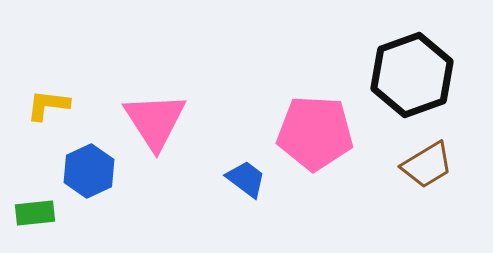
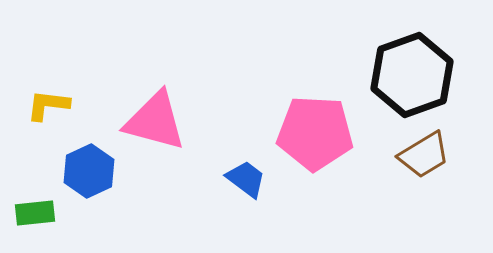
pink triangle: rotated 42 degrees counterclockwise
brown trapezoid: moved 3 px left, 10 px up
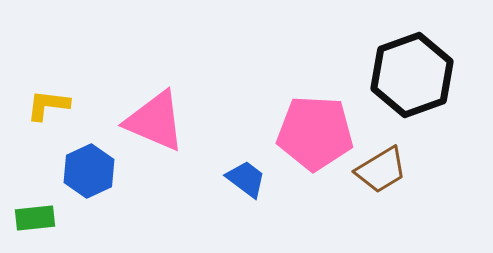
pink triangle: rotated 8 degrees clockwise
brown trapezoid: moved 43 px left, 15 px down
green rectangle: moved 5 px down
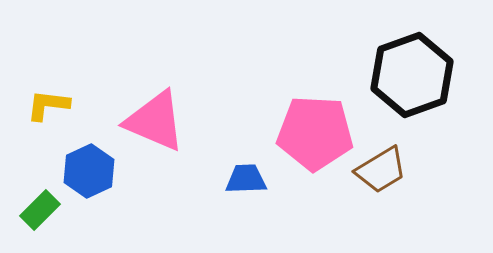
blue trapezoid: rotated 39 degrees counterclockwise
green rectangle: moved 5 px right, 8 px up; rotated 39 degrees counterclockwise
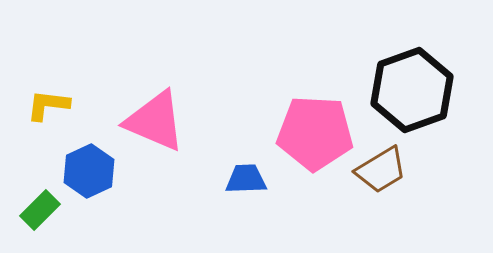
black hexagon: moved 15 px down
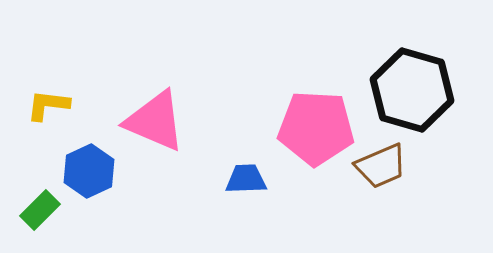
black hexagon: rotated 24 degrees counterclockwise
pink pentagon: moved 1 px right, 5 px up
brown trapezoid: moved 4 px up; rotated 8 degrees clockwise
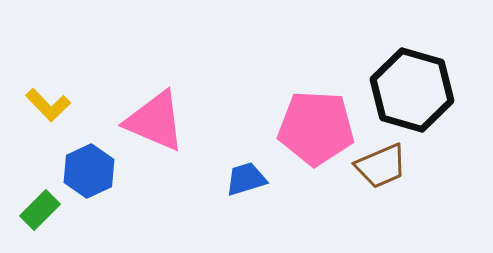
yellow L-shape: rotated 141 degrees counterclockwise
blue trapezoid: rotated 15 degrees counterclockwise
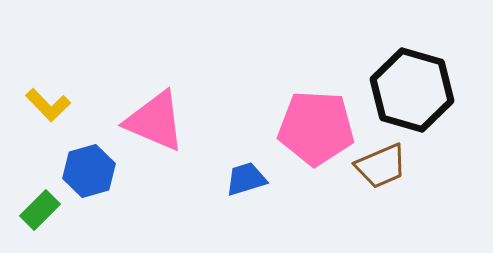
blue hexagon: rotated 9 degrees clockwise
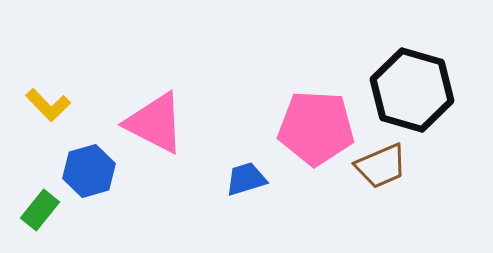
pink triangle: moved 2 px down; rotated 4 degrees clockwise
green rectangle: rotated 6 degrees counterclockwise
